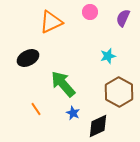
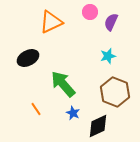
purple semicircle: moved 12 px left, 4 px down
brown hexagon: moved 4 px left; rotated 8 degrees counterclockwise
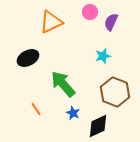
cyan star: moved 5 px left
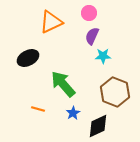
pink circle: moved 1 px left, 1 px down
purple semicircle: moved 19 px left, 14 px down
cyan star: rotated 14 degrees clockwise
orange line: moved 2 px right; rotated 40 degrees counterclockwise
blue star: rotated 16 degrees clockwise
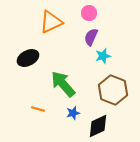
purple semicircle: moved 1 px left, 1 px down
cyan star: rotated 14 degrees counterclockwise
brown hexagon: moved 2 px left, 2 px up
blue star: rotated 16 degrees clockwise
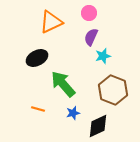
black ellipse: moved 9 px right
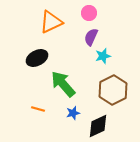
brown hexagon: rotated 12 degrees clockwise
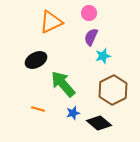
black ellipse: moved 1 px left, 2 px down
black diamond: moved 1 px right, 3 px up; rotated 65 degrees clockwise
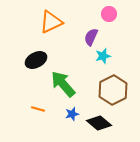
pink circle: moved 20 px right, 1 px down
blue star: moved 1 px left, 1 px down
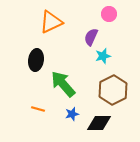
black ellipse: rotated 55 degrees counterclockwise
black diamond: rotated 40 degrees counterclockwise
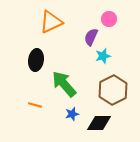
pink circle: moved 5 px down
green arrow: moved 1 px right
orange line: moved 3 px left, 4 px up
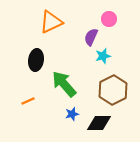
orange line: moved 7 px left, 4 px up; rotated 40 degrees counterclockwise
